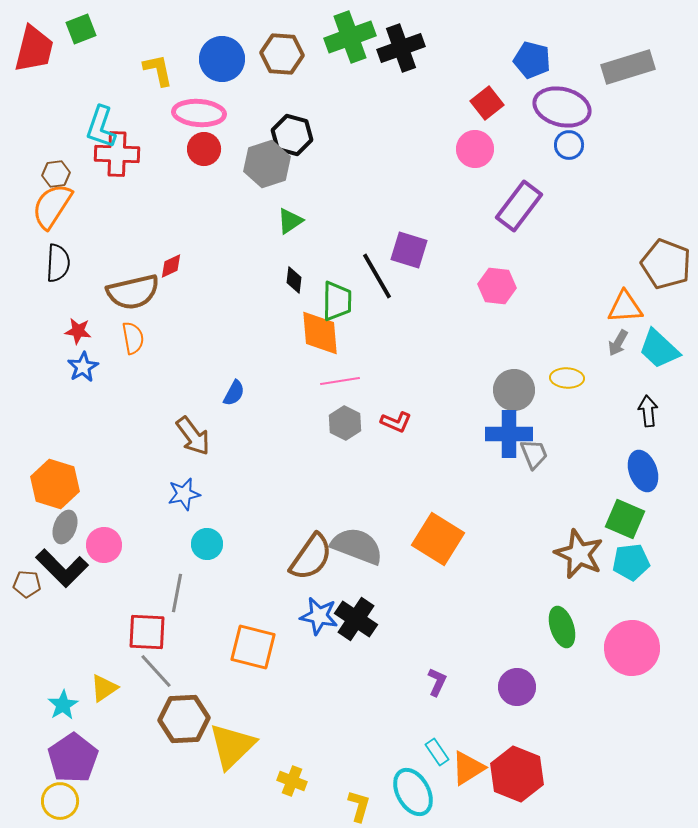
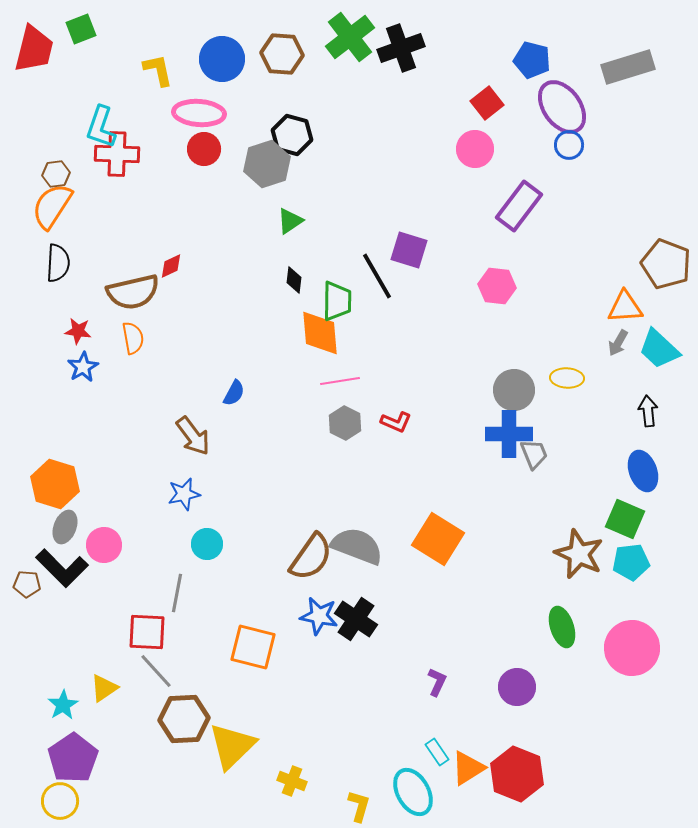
green cross at (350, 37): rotated 18 degrees counterclockwise
purple ellipse at (562, 107): rotated 40 degrees clockwise
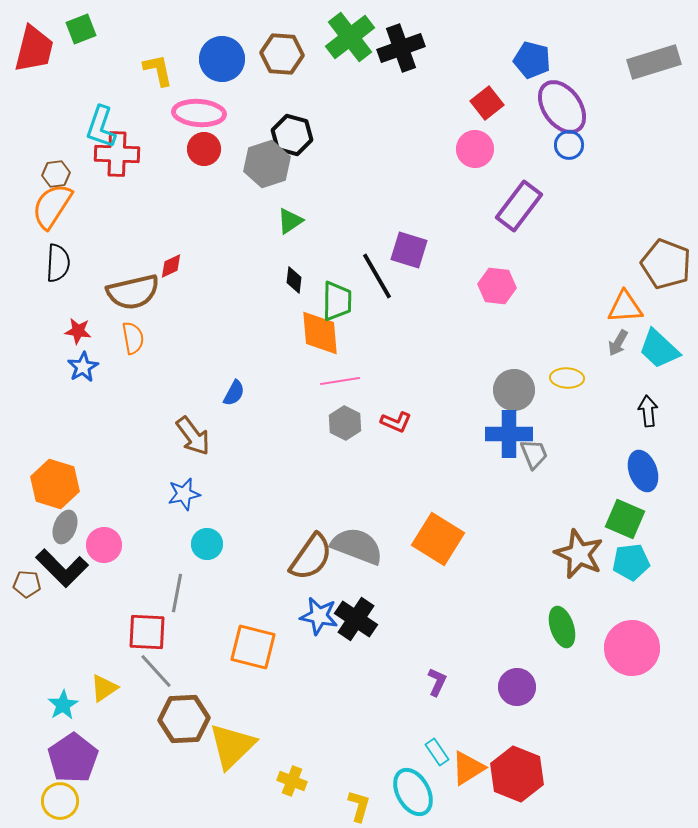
gray rectangle at (628, 67): moved 26 px right, 5 px up
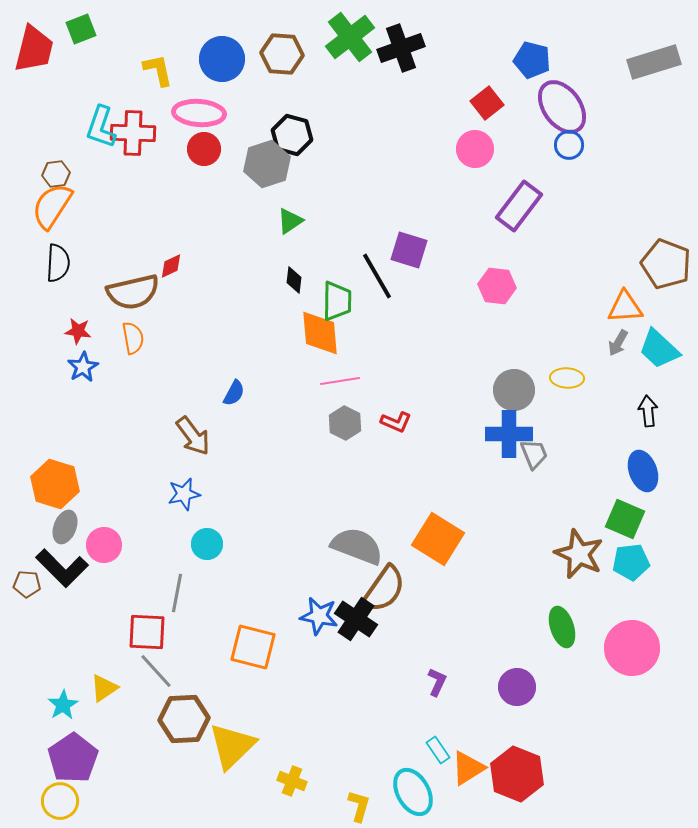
red cross at (117, 154): moved 16 px right, 21 px up
brown semicircle at (311, 557): moved 73 px right, 32 px down
cyan rectangle at (437, 752): moved 1 px right, 2 px up
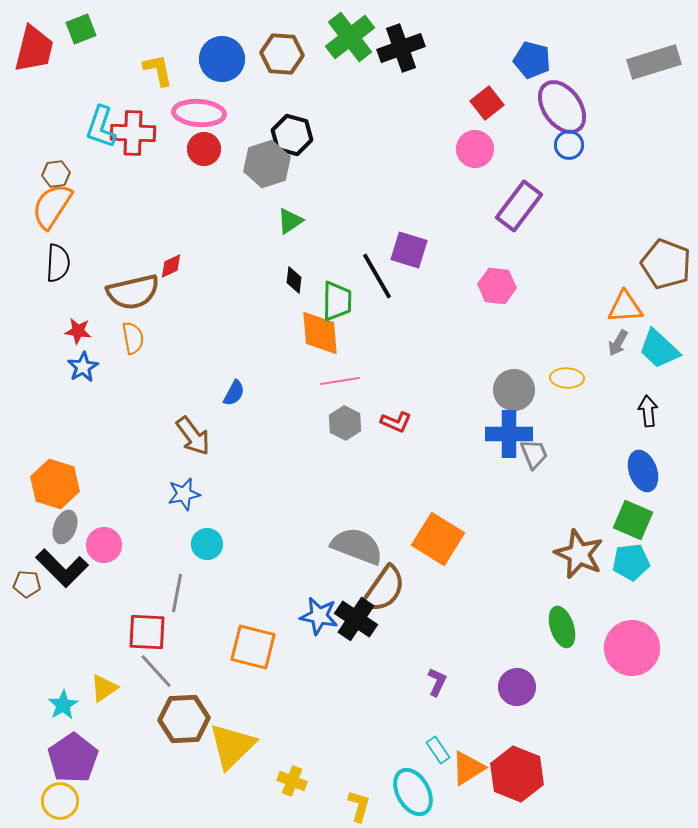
green square at (625, 519): moved 8 px right, 1 px down
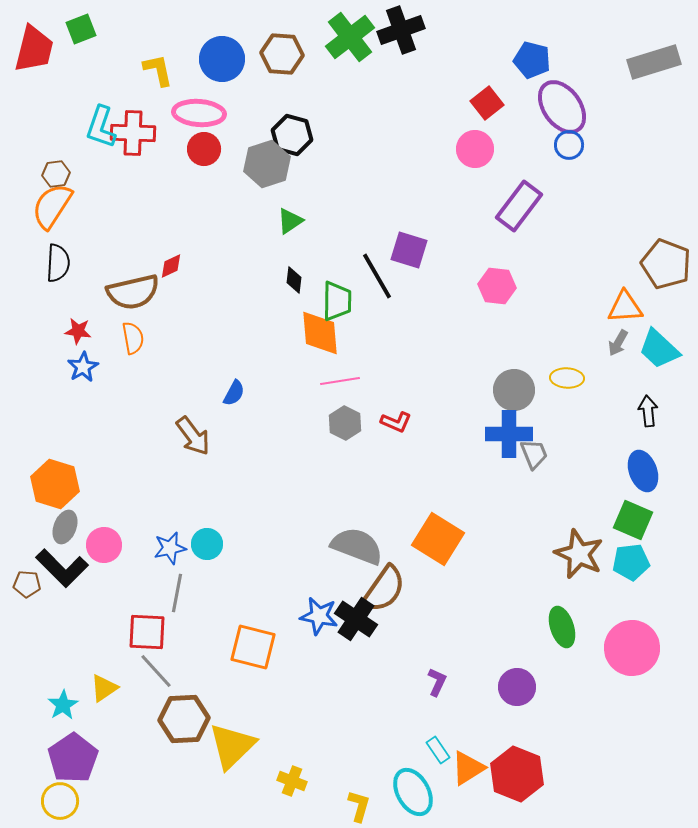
black cross at (401, 48): moved 18 px up
blue star at (184, 494): moved 14 px left, 54 px down
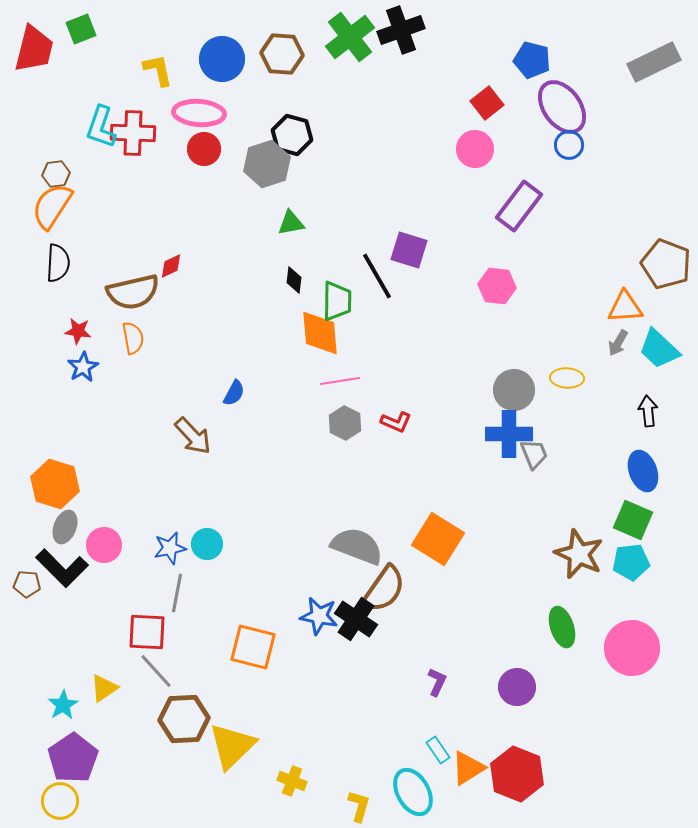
gray rectangle at (654, 62): rotated 9 degrees counterclockwise
green triangle at (290, 221): moved 1 px right, 2 px down; rotated 24 degrees clockwise
brown arrow at (193, 436): rotated 6 degrees counterclockwise
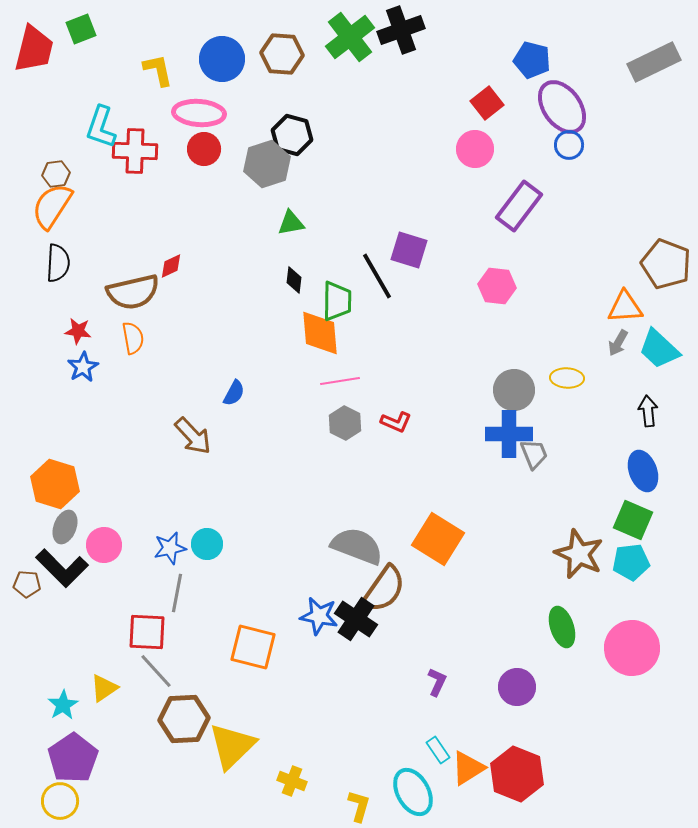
red cross at (133, 133): moved 2 px right, 18 px down
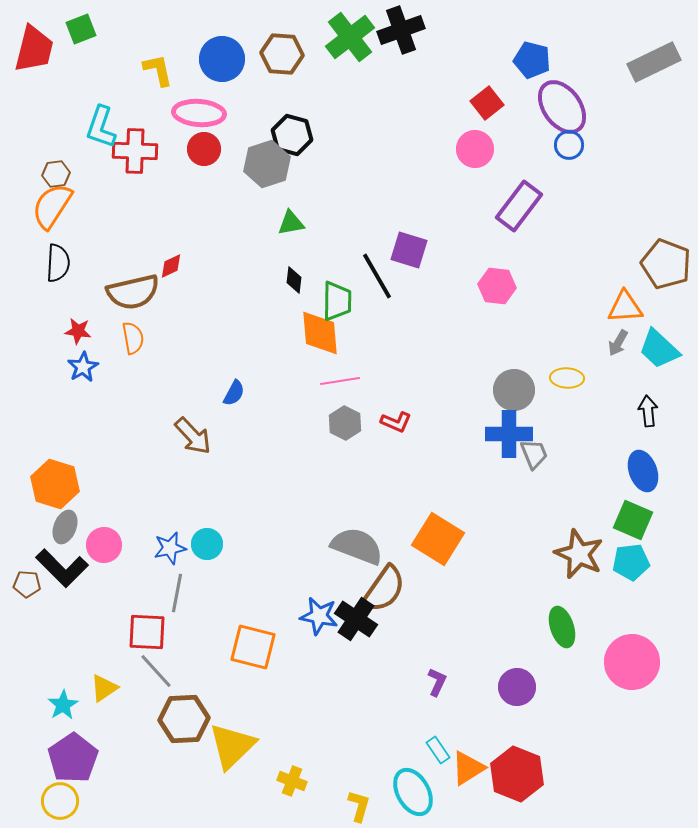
pink circle at (632, 648): moved 14 px down
